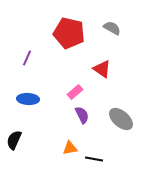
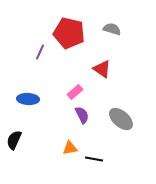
gray semicircle: moved 1 px down; rotated 12 degrees counterclockwise
purple line: moved 13 px right, 6 px up
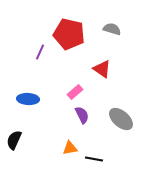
red pentagon: moved 1 px down
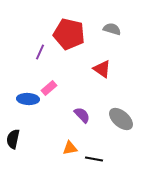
pink rectangle: moved 26 px left, 4 px up
purple semicircle: rotated 18 degrees counterclockwise
black semicircle: moved 1 px left, 1 px up; rotated 12 degrees counterclockwise
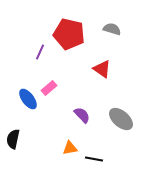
blue ellipse: rotated 50 degrees clockwise
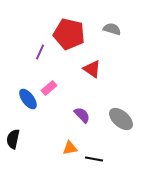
red triangle: moved 10 px left
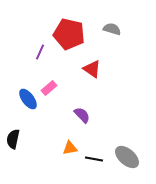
gray ellipse: moved 6 px right, 38 px down
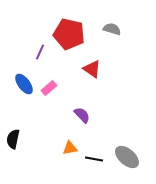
blue ellipse: moved 4 px left, 15 px up
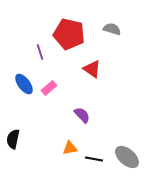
purple line: rotated 42 degrees counterclockwise
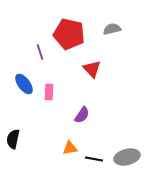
gray semicircle: rotated 30 degrees counterclockwise
red triangle: rotated 12 degrees clockwise
pink rectangle: moved 4 px down; rotated 49 degrees counterclockwise
purple semicircle: rotated 78 degrees clockwise
gray ellipse: rotated 55 degrees counterclockwise
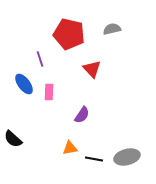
purple line: moved 7 px down
black semicircle: rotated 60 degrees counterclockwise
